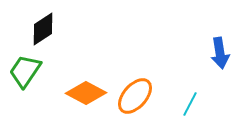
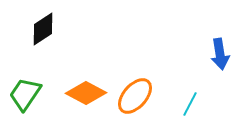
blue arrow: moved 1 px down
green trapezoid: moved 23 px down
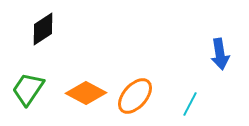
green trapezoid: moved 3 px right, 5 px up
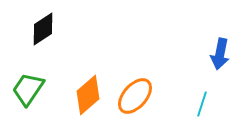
blue arrow: rotated 20 degrees clockwise
orange diamond: moved 2 px right, 2 px down; rotated 69 degrees counterclockwise
cyan line: moved 12 px right; rotated 10 degrees counterclockwise
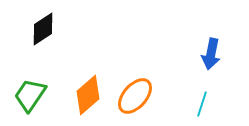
blue arrow: moved 9 px left
green trapezoid: moved 2 px right, 6 px down
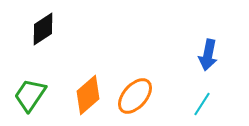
blue arrow: moved 3 px left, 1 px down
cyan line: rotated 15 degrees clockwise
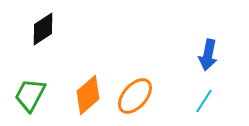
green trapezoid: rotated 6 degrees counterclockwise
cyan line: moved 2 px right, 3 px up
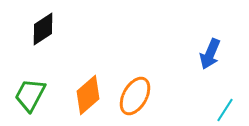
blue arrow: moved 2 px right, 1 px up; rotated 12 degrees clockwise
orange ellipse: rotated 12 degrees counterclockwise
cyan line: moved 21 px right, 9 px down
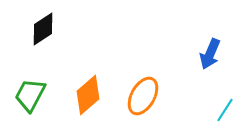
orange ellipse: moved 8 px right
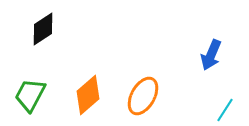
blue arrow: moved 1 px right, 1 px down
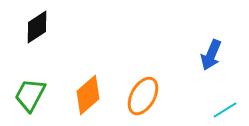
black diamond: moved 6 px left, 2 px up
cyan line: rotated 25 degrees clockwise
